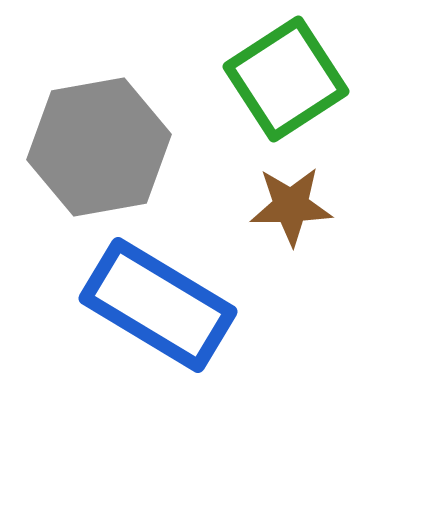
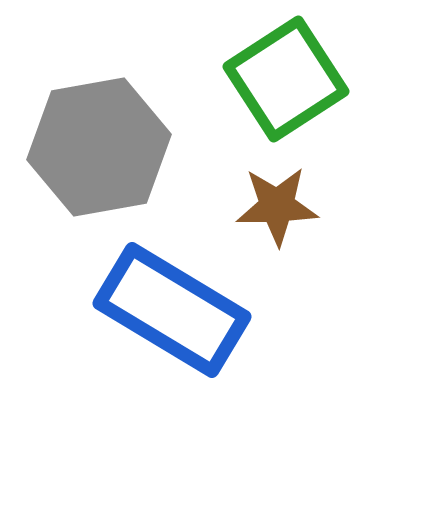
brown star: moved 14 px left
blue rectangle: moved 14 px right, 5 px down
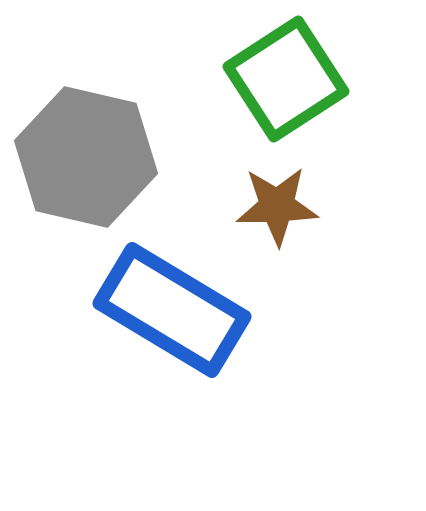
gray hexagon: moved 13 px left, 10 px down; rotated 23 degrees clockwise
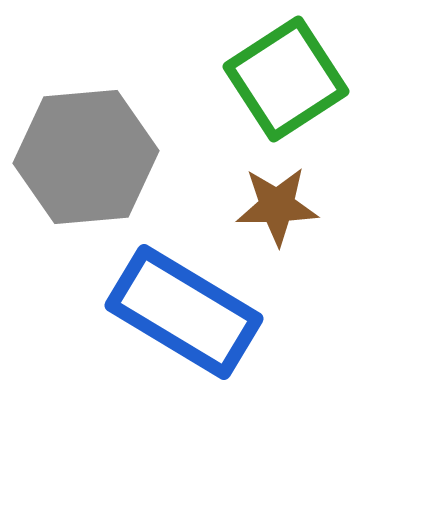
gray hexagon: rotated 18 degrees counterclockwise
blue rectangle: moved 12 px right, 2 px down
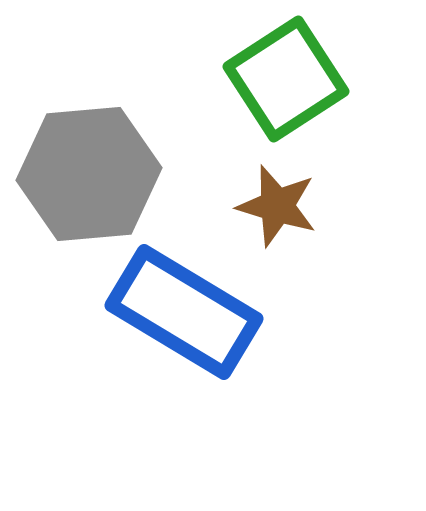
gray hexagon: moved 3 px right, 17 px down
brown star: rotated 18 degrees clockwise
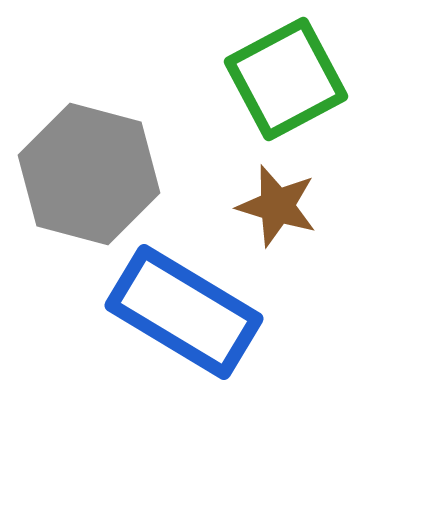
green square: rotated 5 degrees clockwise
gray hexagon: rotated 20 degrees clockwise
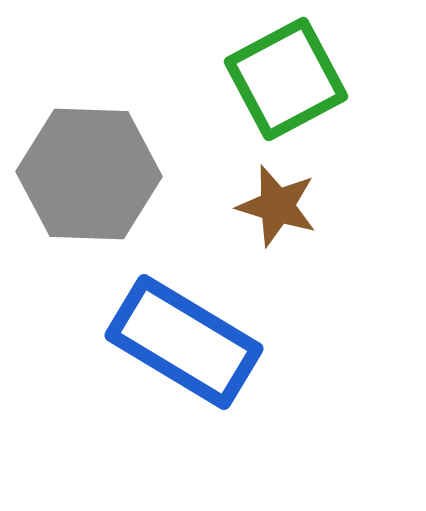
gray hexagon: rotated 13 degrees counterclockwise
blue rectangle: moved 30 px down
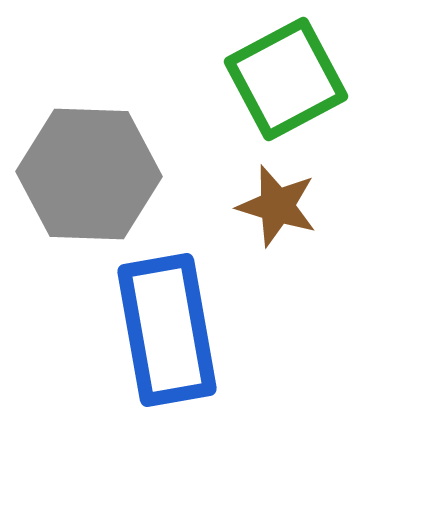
blue rectangle: moved 17 px left, 12 px up; rotated 49 degrees clockwise
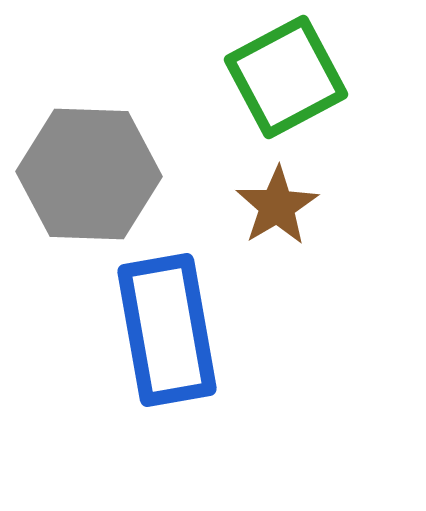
green square: moved 2 px up
brown star: rotated 24 degrees clockwise
